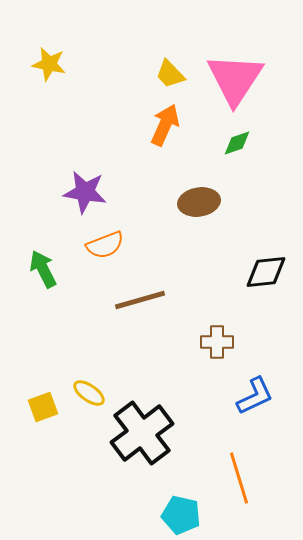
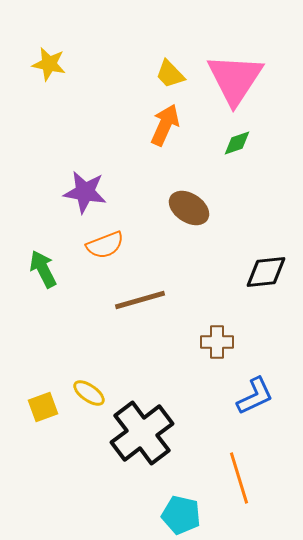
brown ellipse: moved 10 px left, 6 px down; rotated 42 degrees clockwise
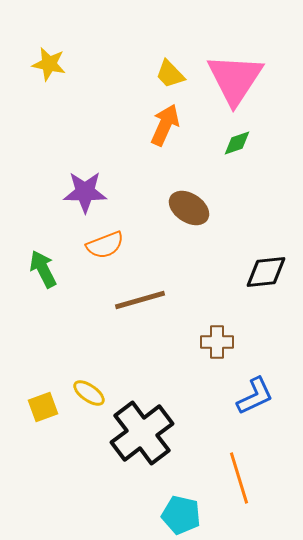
purple star: rotated 9 degrees counterclockwise
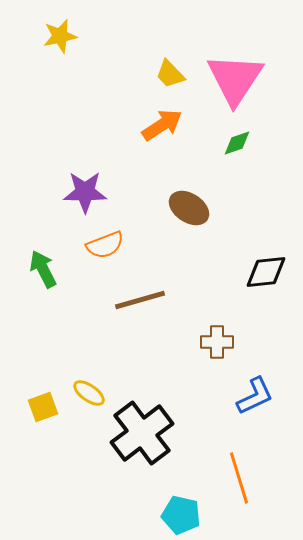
yellow star: moved 11 px right, 28 px up; rotated 24 degrees counterclockwise
orange arrow: moved 3 px left; rotated 33 degrees clockwise
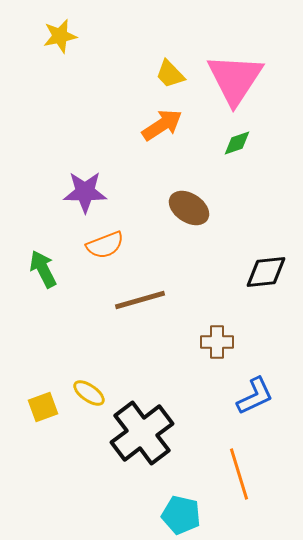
orange line: moved 4 px up
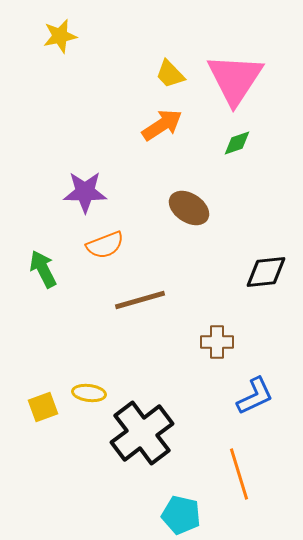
yellow ellipse: rotated 28 degrees counterclockwise
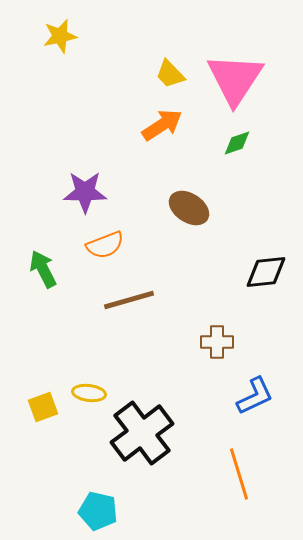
brown line: moved 11 px left
cyan pentagon: moved 83 px left, 4 px up
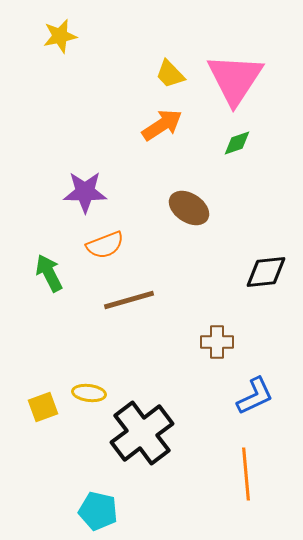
green arrow: moved 6 px right, 4 px down
orange line: moved 7 px right; rotated 12 degrees clockwise
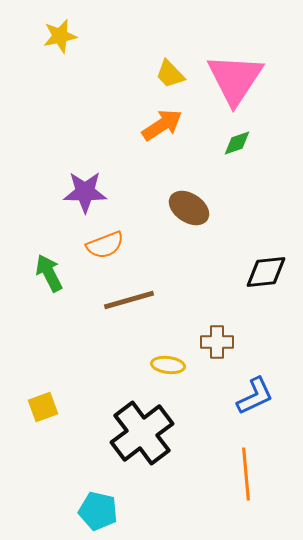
yellow ellipse: moved 79 px right, 28 px up
